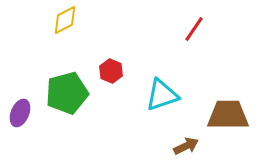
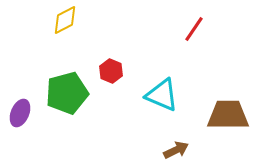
cyan triangle: rotated 42 degrees clockwise
brown arrow: moved 10 px left, 4 px down
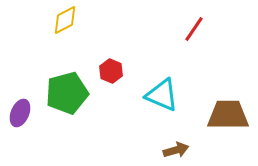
brown arrow: rotated 10 degrees clockwise
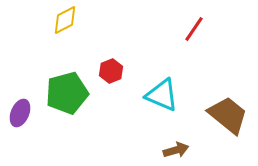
red hexagon: rotated 15 degrees clockwise
brown trapezoid: rotated 39 degrees clockwise
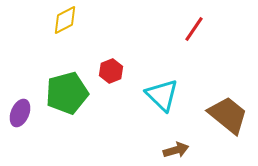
cyan triangle: rotated 21 degrees clockwise
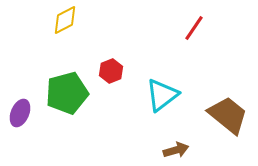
red line: moved 1 px up
cyan triangle: rotated 39 degrees clockwise
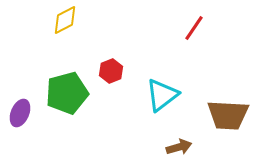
brown trapezoid: rotated 144 degrees clockwise
brown arrow: moved 3 px right, 3 px up
